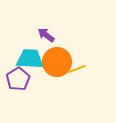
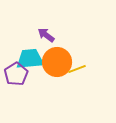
cyan trapezoid: rotated 8 degrees counterclockwise
purple pentagon: moved 2 px left, 5 px up
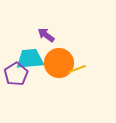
orange circle: moved 2 px right, 1 px down
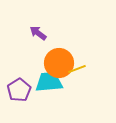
purple arrow: moved 8 px left, 2 px up
cyan trapezoid: moved 19 px right, 23 px down
purple pentagon: moved 3 px right, 16 px down
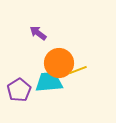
yellow line: moved 1 px right, 1 px down
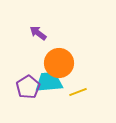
yellow line: moved 22 px down
purple pentagon: moved 9 px right, 3 px up
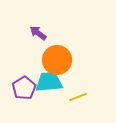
orange circle: moved 2 px left, 3 px up
purple pentagon: moved 4 px left, 1 px down
yellow line: moved 5 px down
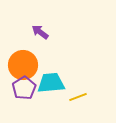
purple arrow: moved 2 px right, 1 px up
orange circle: moved 34 px left, 5 px down
cyan trapezoid: moved 2 px right, 1 px down
